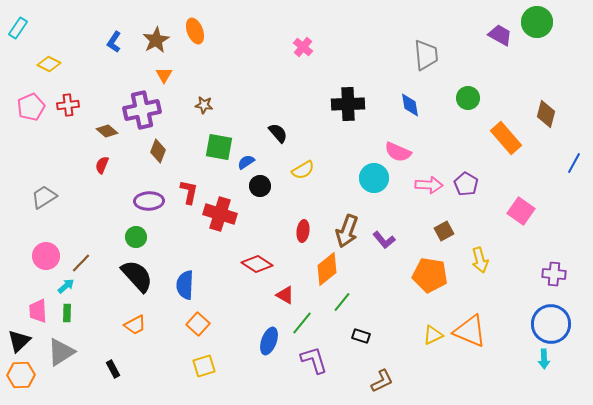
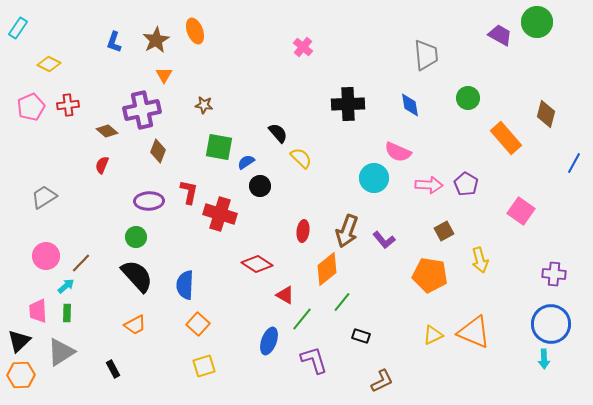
blue L-shape at (114, 42): rotated 15 degrees counterclockwise
yellow semicircle at (303, 170): moved 2 px left, 12 px up; rotated 105 degrees counterclockwise
green line at (302, 323): moved 4 px up
orange triangle at (470, 331): moved 4 px right, 1 px down
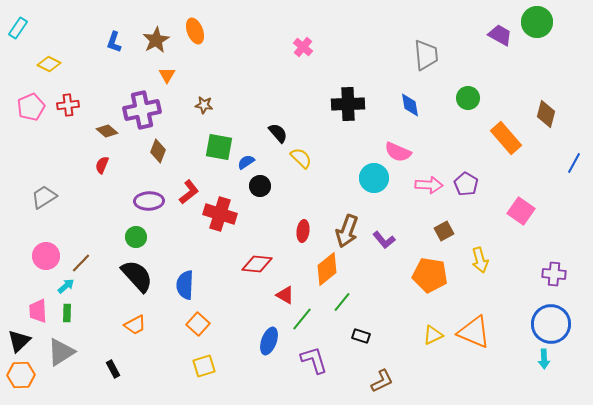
orange triangle at (164, 75): moved 3 px right
red L-shape at (189, 192): rotated 40 degrees clockwise
red diamond at (257, 264): rotated 28 degrees counterclockwise
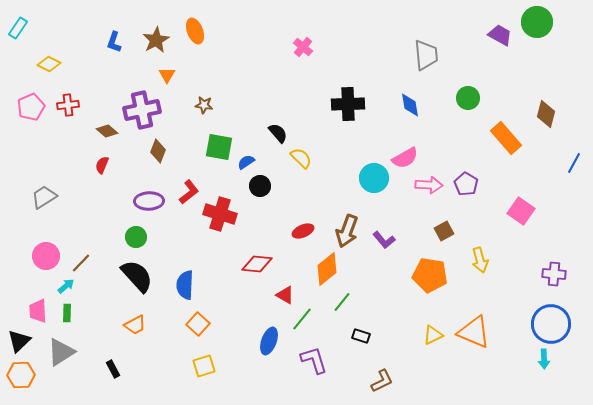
pink semicircle at (398, 152): moved 7 px right, 6 px down; rotated 52 degrees counterclockwise
red ellipse at (303, 231): rotated 60 degrees clockwise
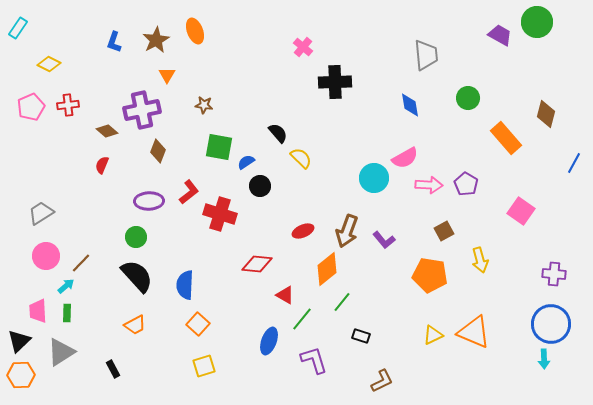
black cross at (348, 104): moved 13 px left, 22 px up
gray trapezoid at (44, 197): moved 3 px left, 16 px down
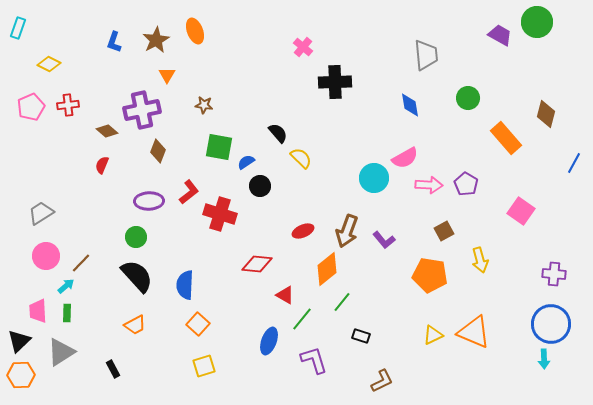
cyan rectangle at (18, 28): rotated 15 degrees counterclockwise
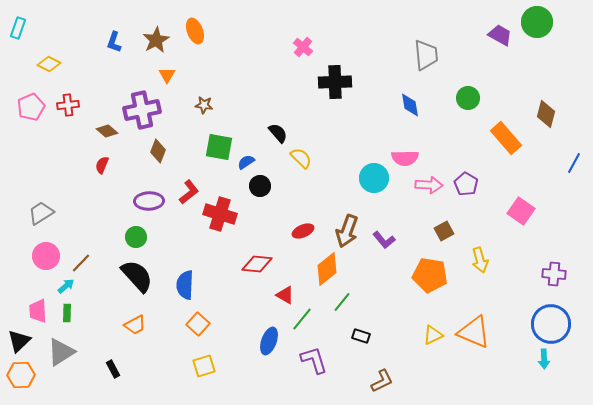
pink semicircle at (405, 158): rotated 28 degrees clockwise
